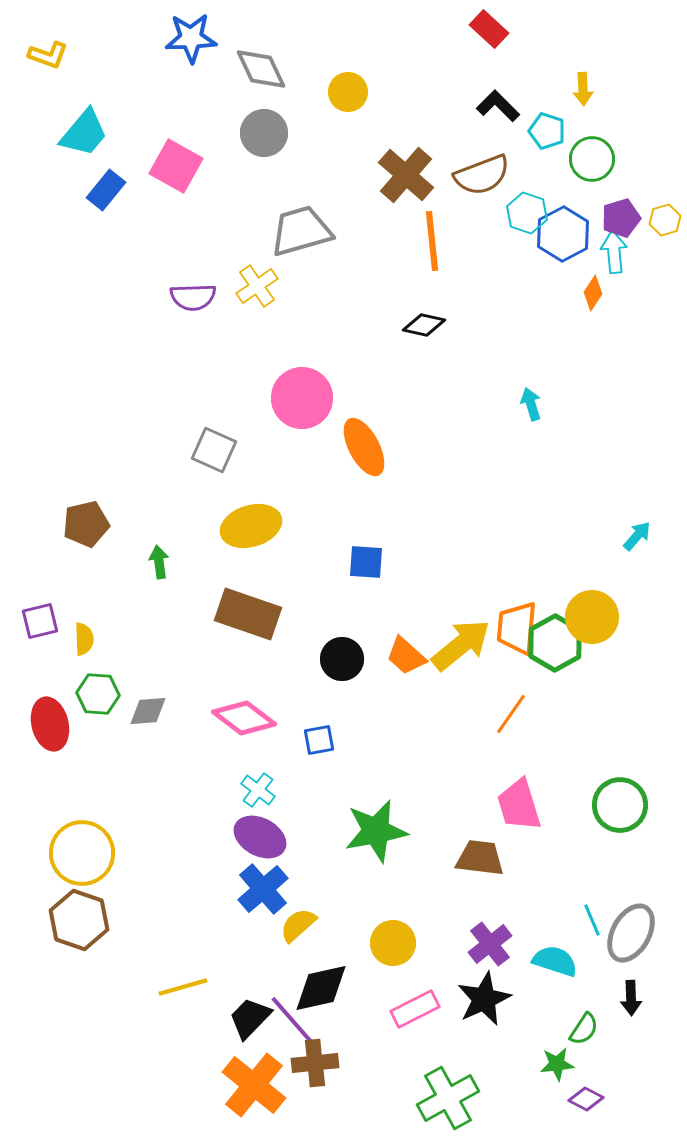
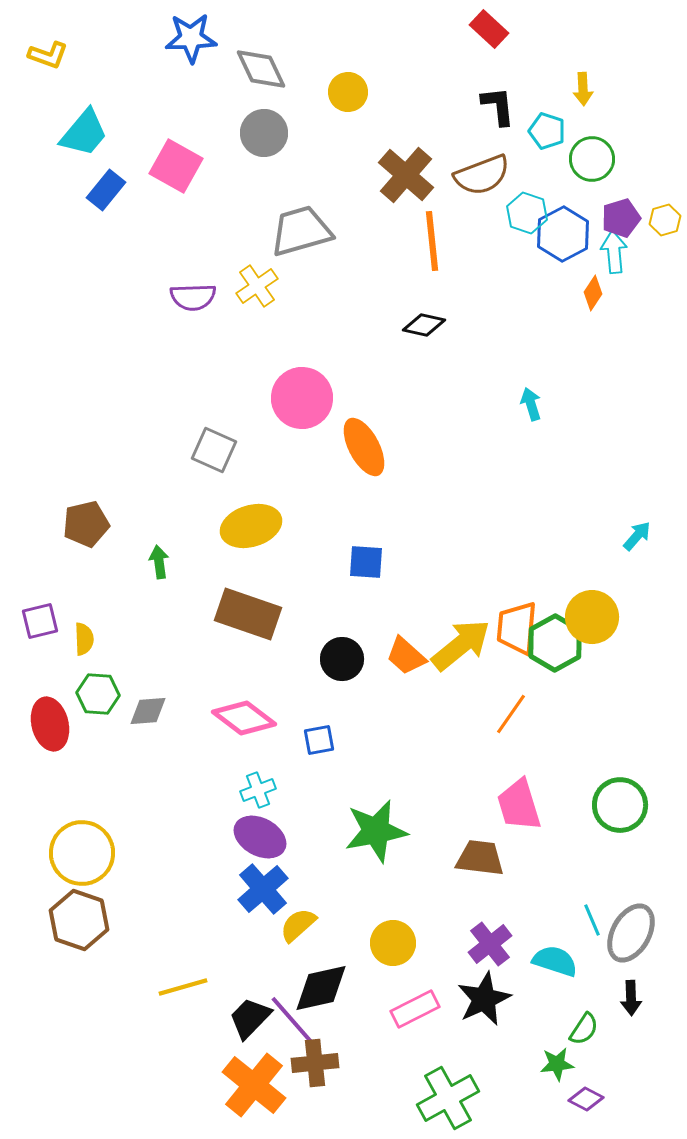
black L-shape at (498, 106): rotated 39 degrees clockwise
cyan cross at (258, 790): rotated 32 degrees clockwise
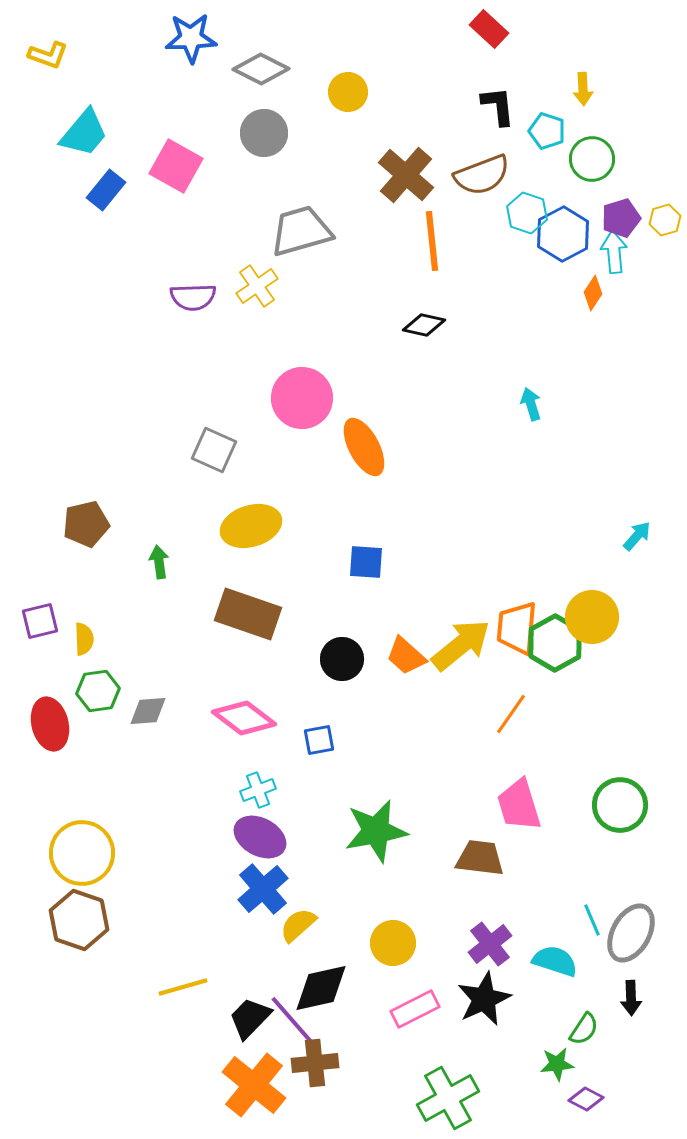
gray diamond at (261, 69): rotated 38 degrees counterclockwise
green hexagon at (98, 694): moved 3 px up; rotated 12 degrees counterclockwise
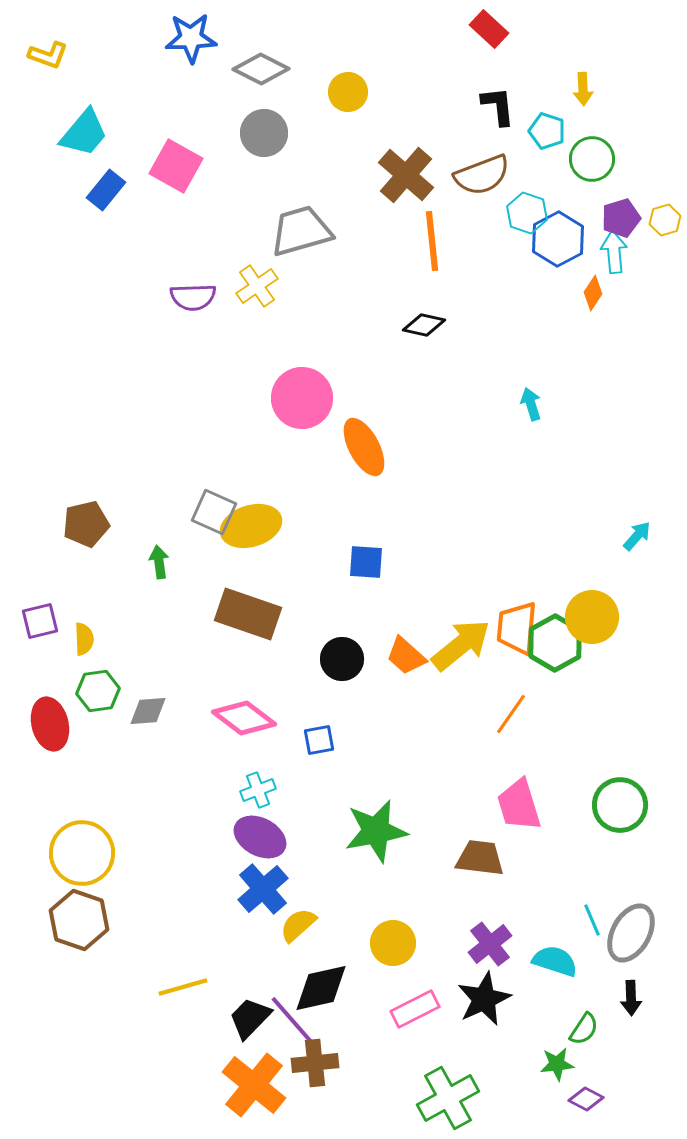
blue hexagon at (563, 234): moved 5 px left, 5 px down
gray square at (214, 450): moved 62 px down
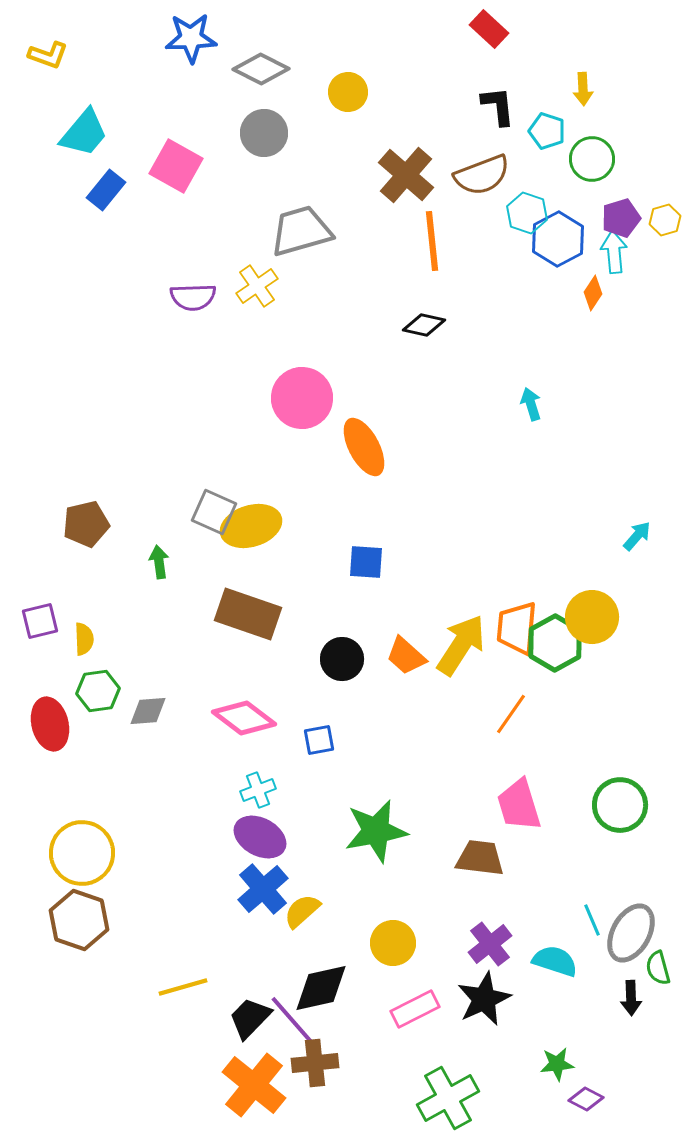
yellow arrow at (461, 645): rotated 18 degrees counterclockwise
yellow semicircle at (298, 925): moved 4 px right, 14 px up
green semicircle at (584, 1029): moved 74 px right, 61 px up; rotated 132 degrees clockwise
